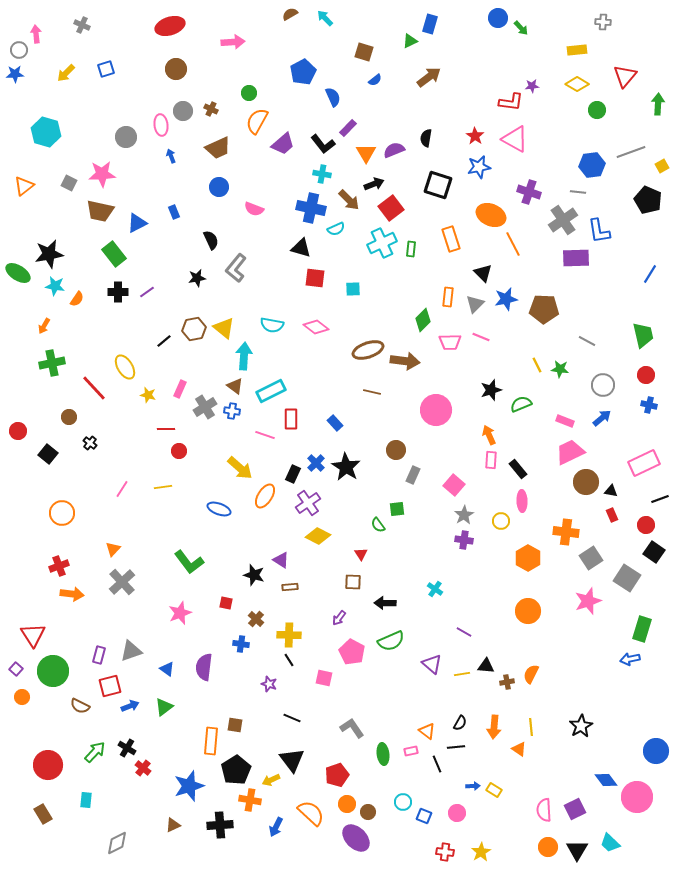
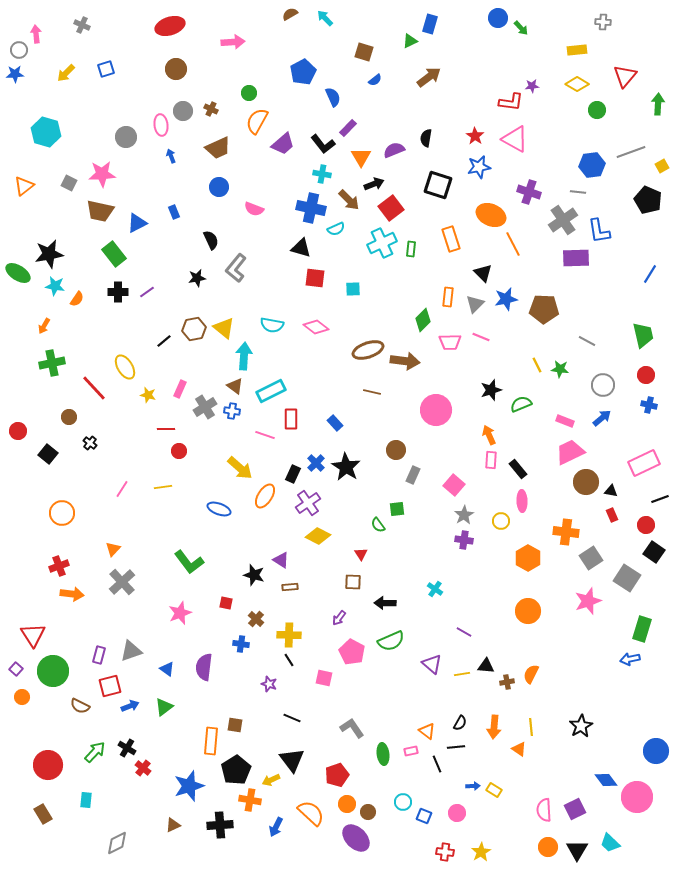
orange triangle at (366, 153): moved 5 px left, 4 px down
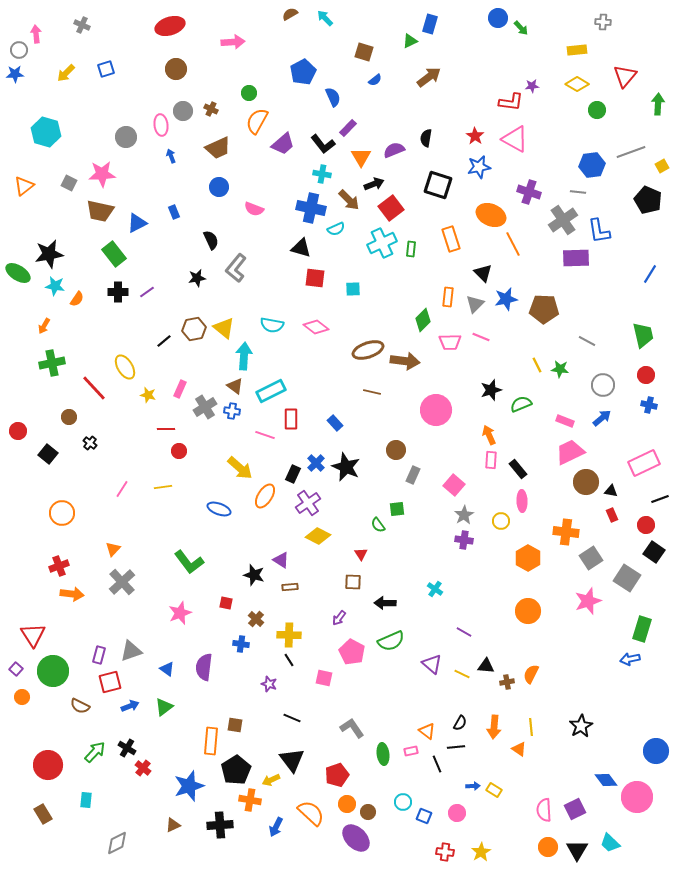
black star at (346, 467): rotated 8 degrees counterclockwise
yellow line at (462, 674): rotated 35 degrees clockwise
red square at (110, 686): moved 4 px up
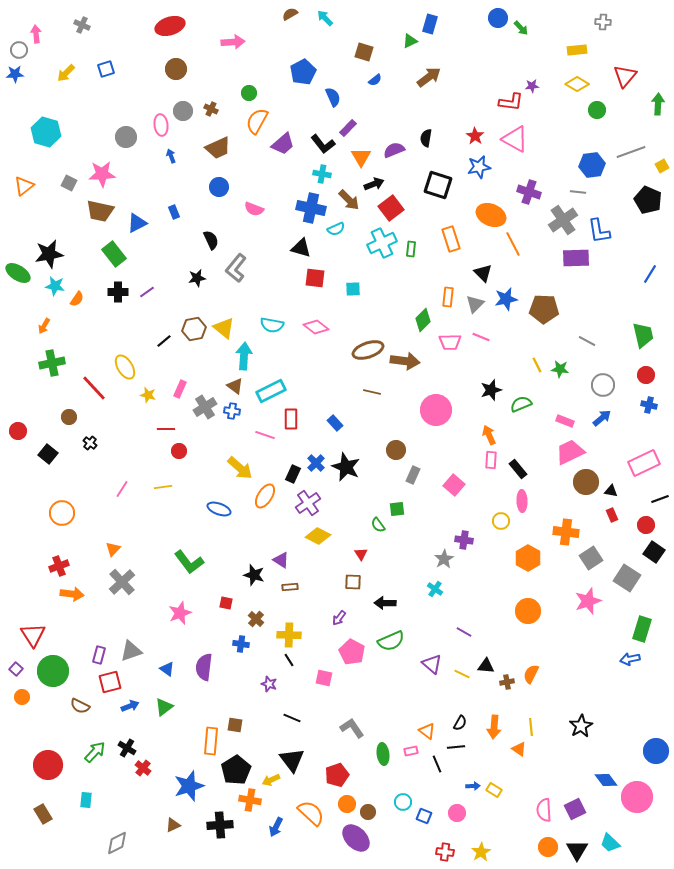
gray star at (464, 515): moved 20 px left, 44 px down
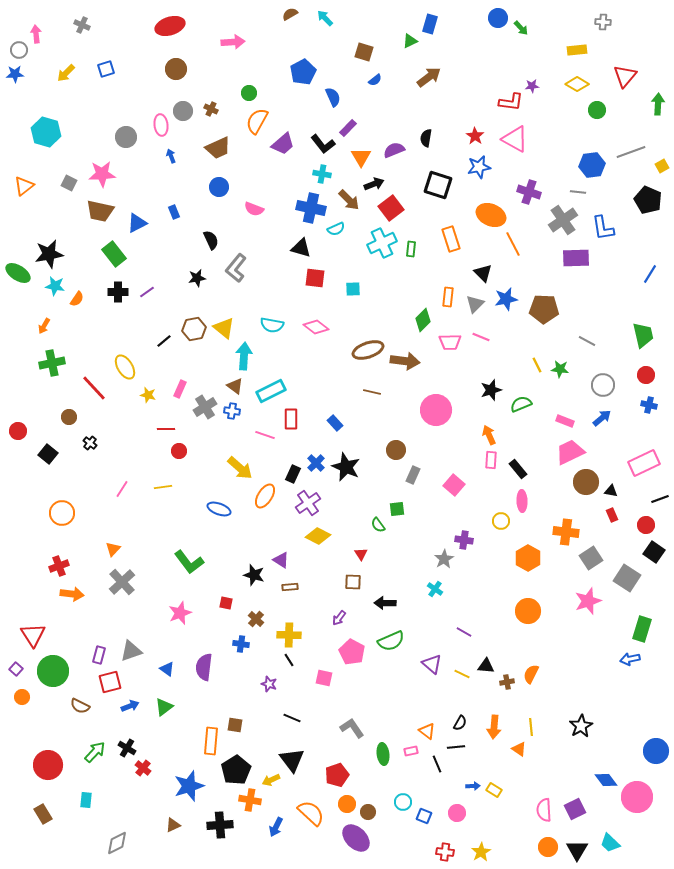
blue L-shape at (599, 231): moved 4 px right, 3 px up
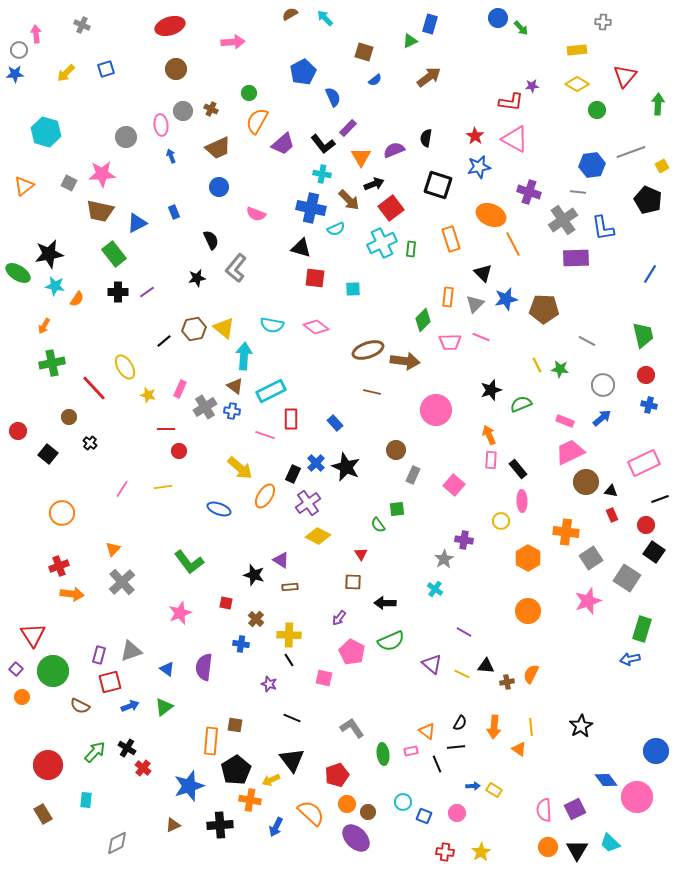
pink semicircle at (254, 209): moved 2 px right, 5 px down
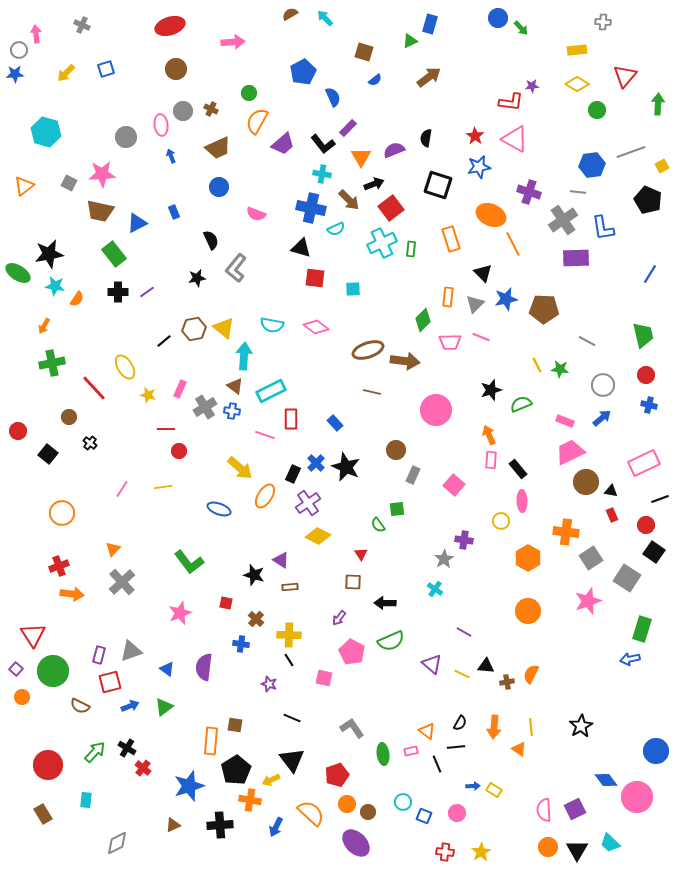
purple ellipse at (356, 838): moved 5 px down
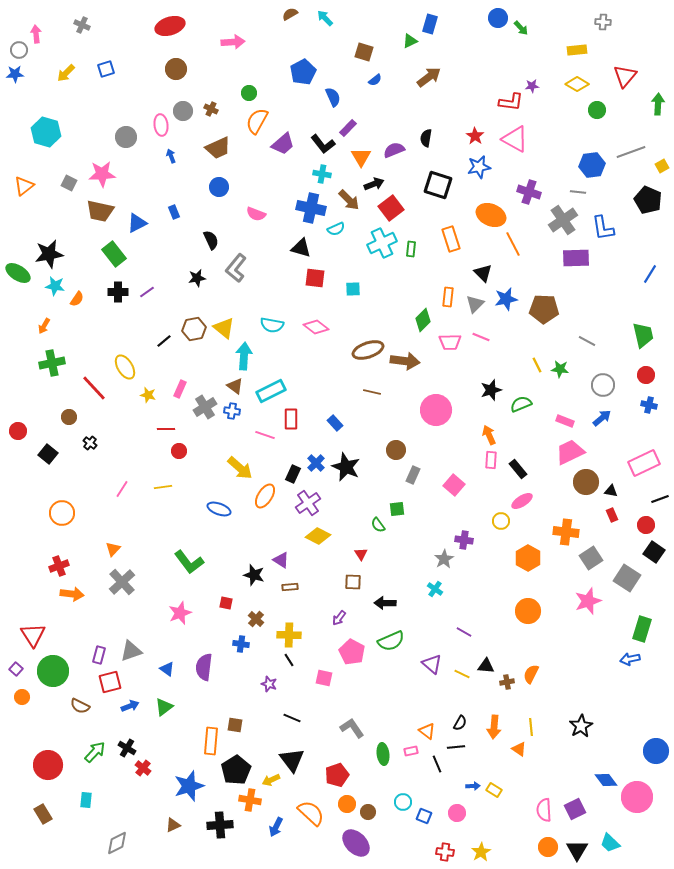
pink ellipse at (522, 501): rotated 60 degrees clockwise
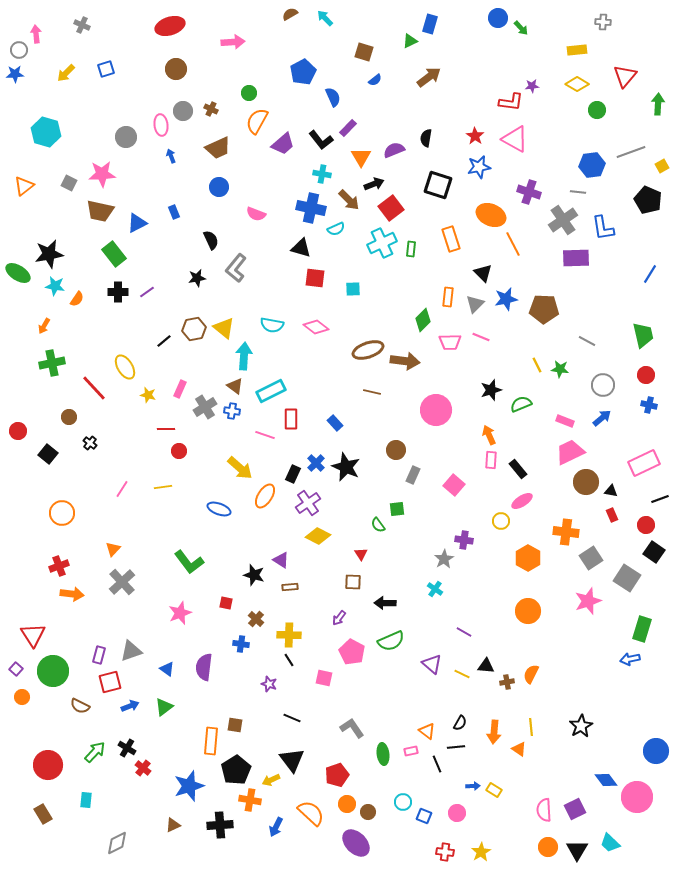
black L-shape at (323, 144): moved 2 px left, 4 px up
orange arrow at (494, 727): moved 5 px down
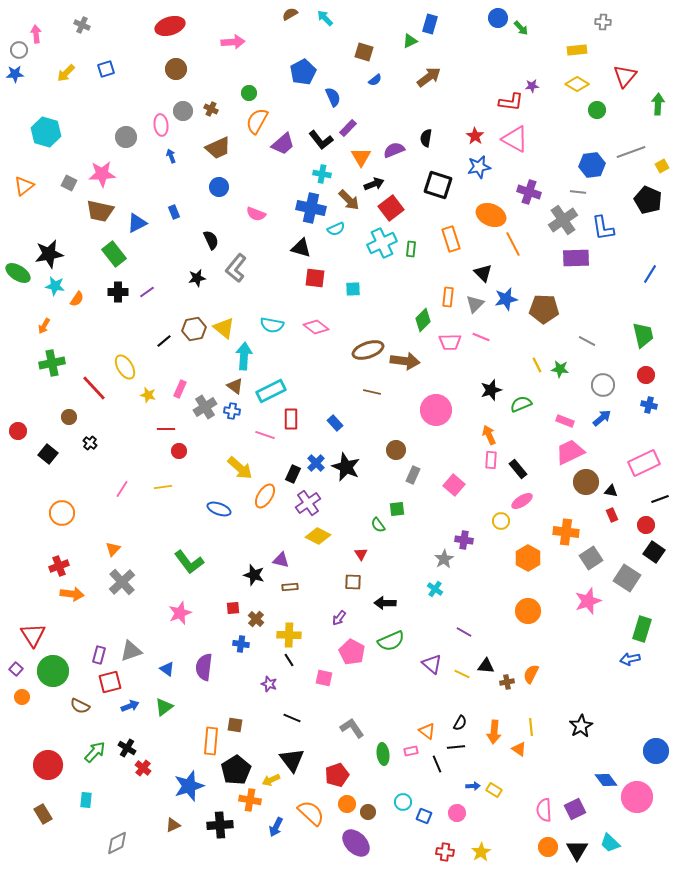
purple triangle at (281, 560): rotated 18 degrees counterclockwise
red square at (226, 603): moved 7 px right, 5 px down; rotated 16 degrees counterclockwise
